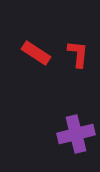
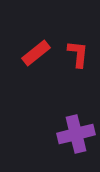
red rectangle: rotated 72 degrees counterclockwise
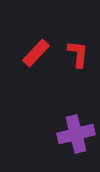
red rectangle: rotated 8 degrees counterclockwise
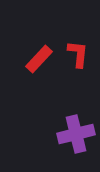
red rectangle: moved 3 px right, 6 px down
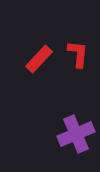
purple cross: rotated 9 degrees counterclockwise
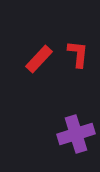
purple cross: rotated 6 degrees clockwise
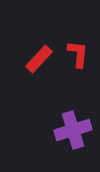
purple cross: moved 3 px left, 4 px up
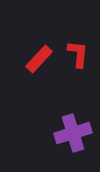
purple cross: moved 3 px down
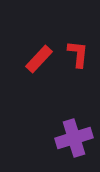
purple cross: moved 1 px right, 5 px down
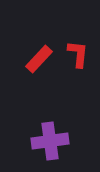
purple cross: moved 24 px left, 3 px down; rotated 9 degrees clockwise
